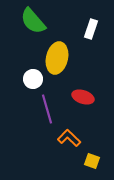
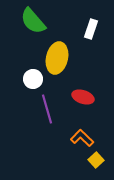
orange L-shape: moved 13 px right
yellow square: moved 4 px right, 1 px up; rotated 28 degrees clockwise
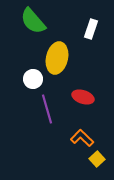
yellow square: moved 1 px right, 1 px up
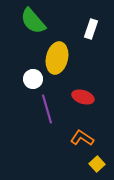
orange L-shape: rotated 10 degrees counterclockwise
yellow square: moved 5 px down
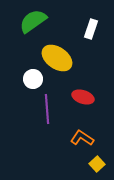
green semicircle: rotated 96 degrees clockwise
yellow ellipse: rotated 68 degrees counterclockwise
purple line: rotated 12 degrees clockwise
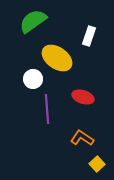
white rectangle: moved 2 px left, 7 px down
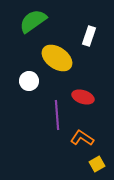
white circle: moved 4 px left, 2 px down
purple line: moved 10 px right, 6 px down
yellow square: rotated 14 degrees clockwise
